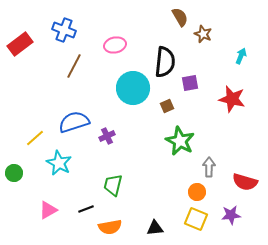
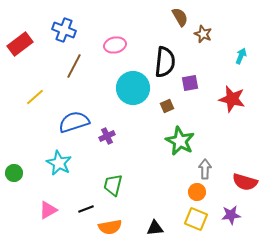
yellow line: moved 41 px up
gray arrow: moved 4 px left, 2 px down
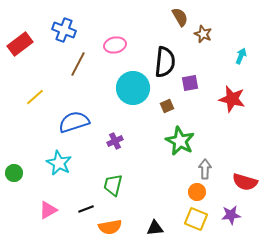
brown line: moved 4 px right, 2 px up
purple cross: moved 8 px right, 5 px down
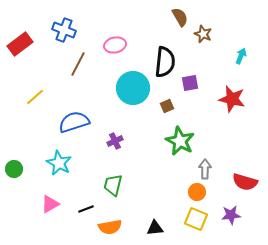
green circle: moved 4 px up
pink triangle: moved 2 px right, 6 px up
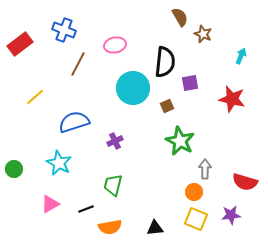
orange circle: moved 3 px left
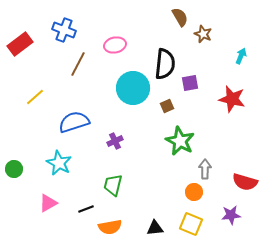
black semicircle: moved 2 px down
pink triangle: moved 2 px left, 1 px up
yellow square: moved 5 px left, 5 px down
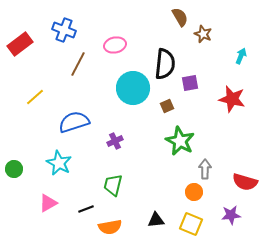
black triangle: moved 1 px right, 8 px up
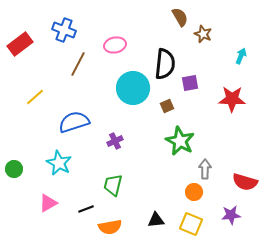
red star: rotated 12 degrees counterclockwise
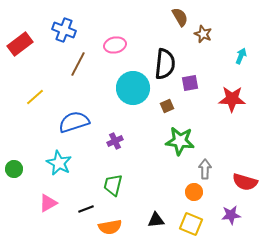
green star: rotated 20 degrees counterclockwise
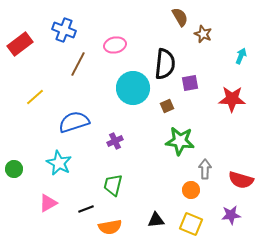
red semicircle: moved 4 px left, 2 px up
orange circle: moved 3 px left, 2 px up
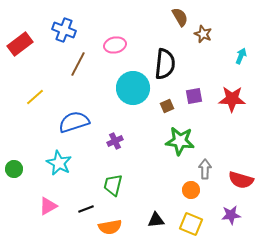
purple square: moved 4 px right, 13 px down
pink triangle: moved 3 px down
